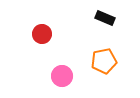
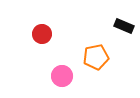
black rectangle: moved 19 px right, 8 px down
orange pentagon: moved 8 px left, 4 px up
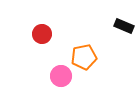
orange pentagon: moved 12 px left
pink circle: moved 1 px left
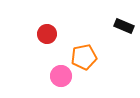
red circle: moved 5 px right
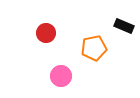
red circle: moved 1 px left, 1 px up
orange pentagon: moved 10 px right, 9 px up
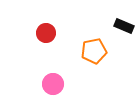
orange pentagon: moved 3 px down
pink circle: moved 8 px left, 8 px down
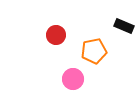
red circle: moved 10 px right, 2 px down
pink circle: moved 20 px right, 5 px up
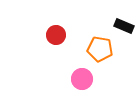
orange pentagon: moved 6 px right, 2 px up; rotated 20 degrees clockwise
pink circle: moved 9 px right
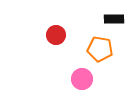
black rectangle: moved 10 px left, 7 px up; rotated 24 degrees counterclockwise
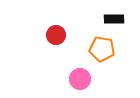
orange pentagon: moved 2 px right
pink circle: moved 2 px left
